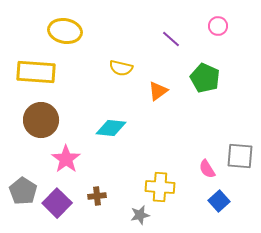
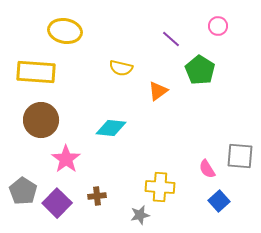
green pentagon: moved 5 px left, 8 px up; rotated 8 degrees clockwise
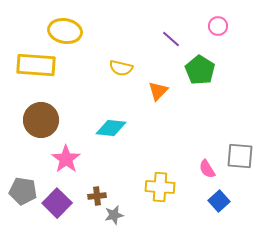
yellow rectangle: moved 7 px up
orange triangle: rotated 10 degrees counterclockwise
gray pentagon: rotated 24 degrees counterclockwise
gray star: moved 26 px left
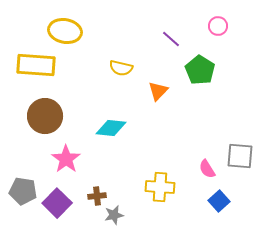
brown circle: moved 4 px right, 4 px up
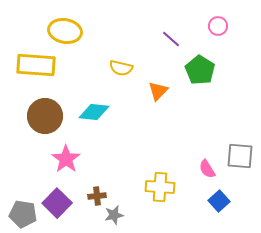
cyan diamond: moved 17 px left, 16 px up
gray pentagon: moved 23 px down
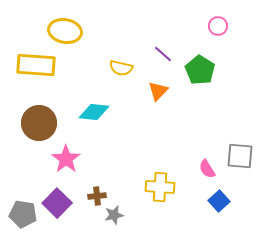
purple line: moved 8 px left, 15 px down
brown circle: moved 6 px left, 7 px down
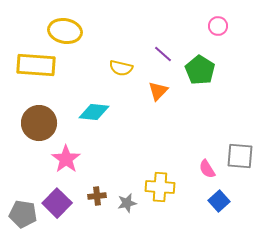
gray star: moved 13 px right, 12 px up
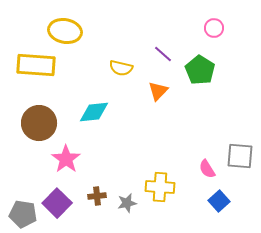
pink circle: moved 4 px left, 2 px down
cyan diamond: rotated 12 degrees counterclockwise
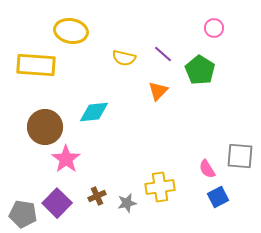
yellow ellipse: moved 6 px right
yellow semicircle: moved 3 px right, 10 px up
brown circle: moved 6 px right, 4 px down
yellow cross: rotated 12 degrees counterclockwise
brown cross: rotated 18 degrees counterclockwise
blue square: moved 1 px left, 4 px up; rotated 15 degrees clockwise
